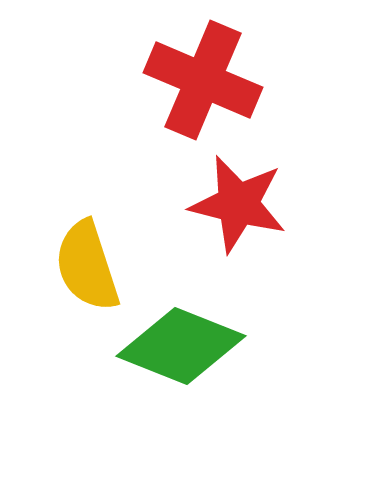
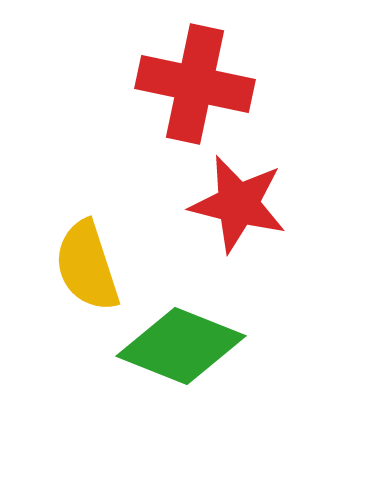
red cross: moved 8 px left, 4 px down; rotated 11 degrees counterclockwise
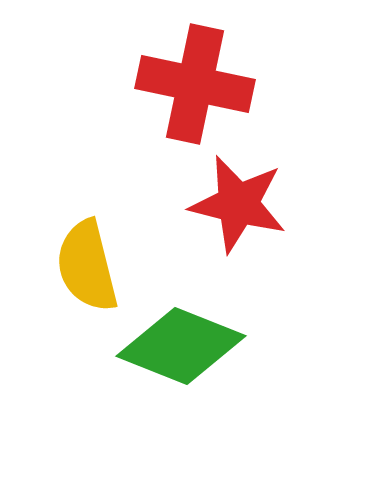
yellow semicircle: rotated 4 degrees clockwise
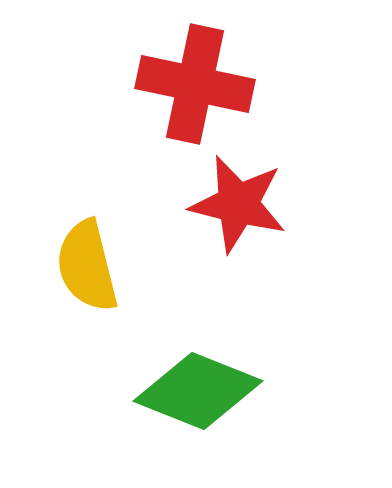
green diamond: moved 17 px right, 45 px down
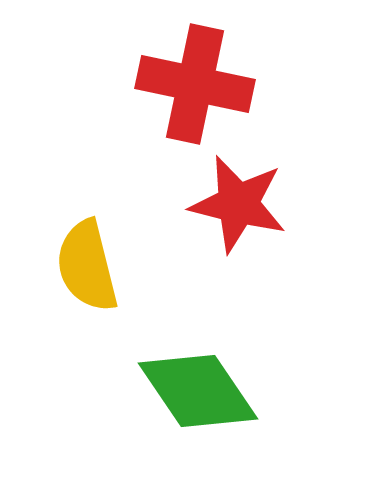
green diamond: rotated 34 degrees clockwise
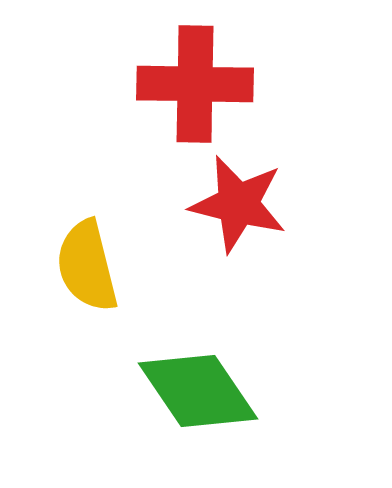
red cross: rotated 11 degrees counterclockwise
